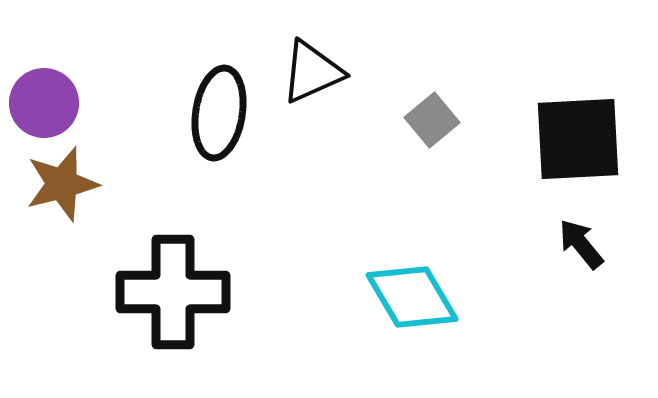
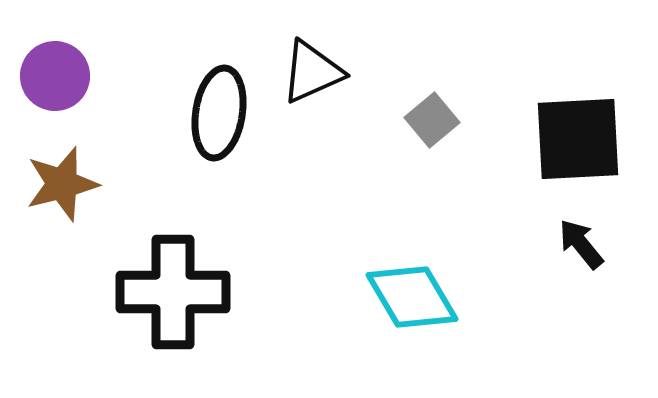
purple circle: moved 11 px right, 27 px up
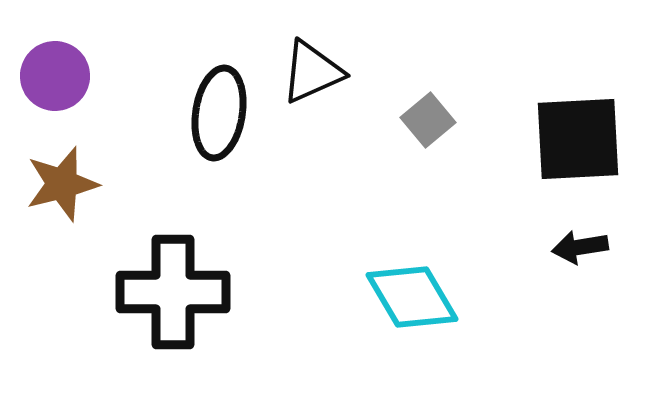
gray square: moved 4 px left
black arrow: moved 1 px left, 3 px down; rotated 60 degrees counterclockwise
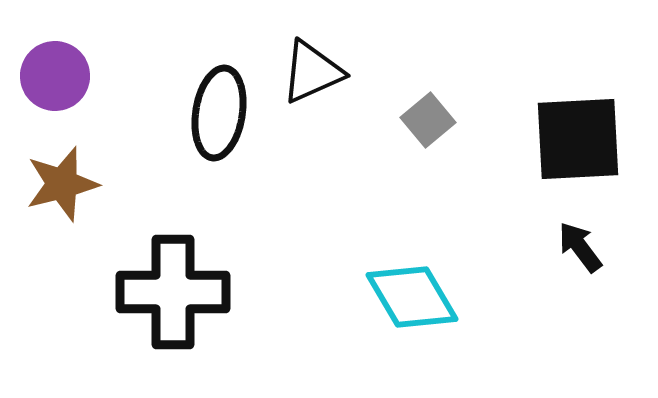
black arrow: rotated 62 degrees clockwise
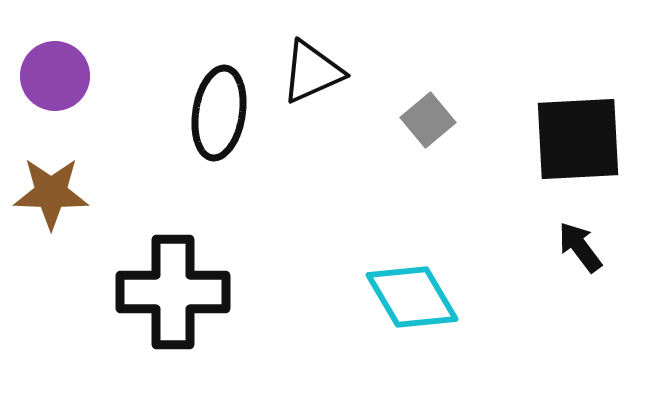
brown star: moved 11 px left, 9 px down; rotated 16 degrees clockwise
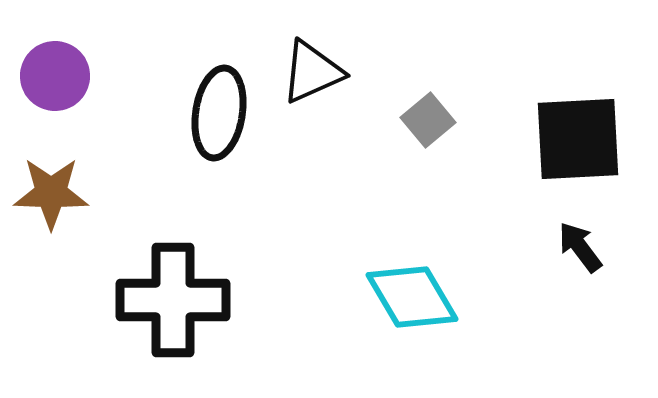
black cross: moved 8 px down
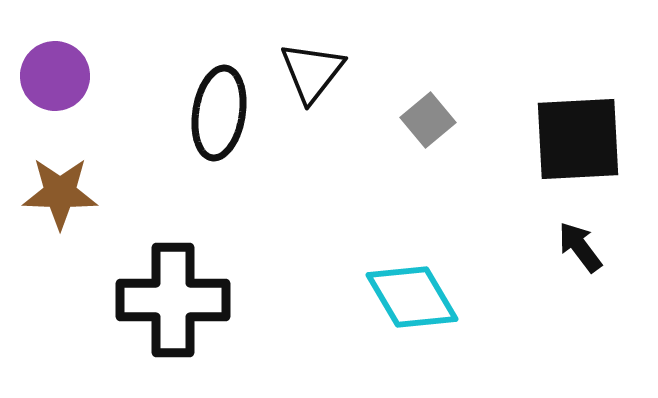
black triangle: rotated 28 degrees counterclockwise
brown star: moved 9 px right
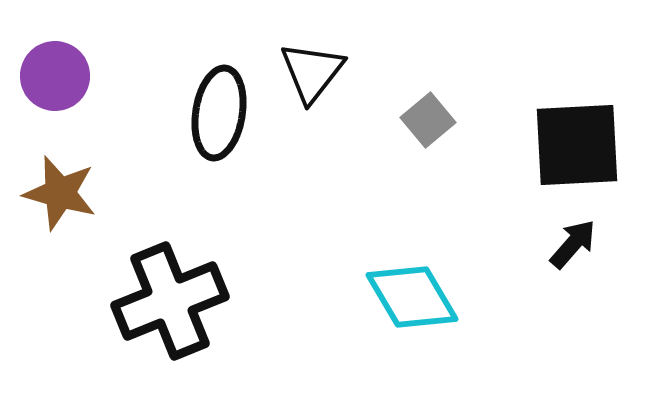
black square: moved 1 px left, 6 px down
brown star: rotated 14 degrees clockwise
black arrow: moved 7 px left, 3 px up; rotated 78 degrees clockwise
black cross: moved 3 px left, 1 px down; rotated 22 degrees counterclockwise
